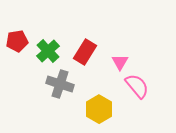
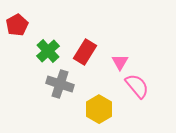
red pentagon: moved 16 px up; rotated 20 degrees counterclockwise
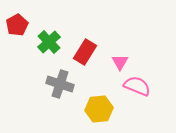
green cross: moved 1 px right, 9 px up
pink semicircle: rotated 28 degrees counterclockwise
yellow hexagon: rotated 24 degrees clockwise
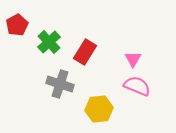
pink triangle: moved 13 px right, 3 px up
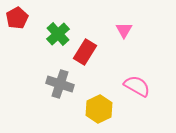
red pentagon: moved 7 px up
green cross: moved 9 px right, 8 px up
pink triangle: moved 9 px left, 29 px up
pink semicircle: rotated 8 degrees clockwise
yellow hexagon: rotated 20 degrees counterclockwise
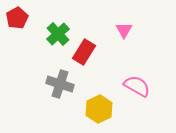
red rectangle: moved 1 px left
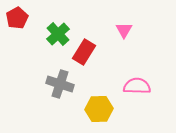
pink semicircle: rotated 28 degrees counterclockwise
yellow hexagon: rotated 24 degrees clockwise
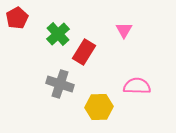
yellow hexagon: moved 2 px up
